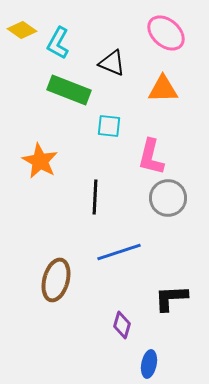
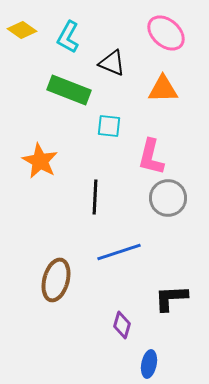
cyan L-shape: moved 10 px right, 6 px up
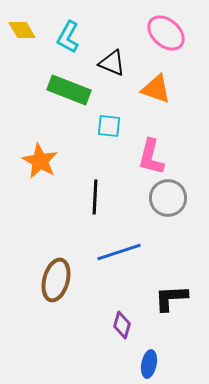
yellow diamond: rotated 24 degrees clockwise
orange triangle: moved 7 px left; rotated 20 degrees clockwise
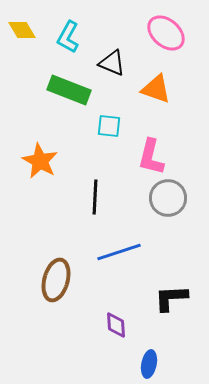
purple diamond: moved 6 px left; rotated 20 degrees counterclockwise
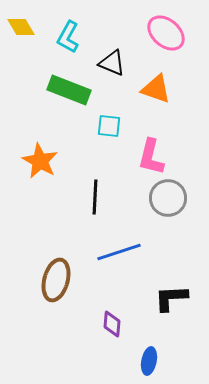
yellow diamond: moved 1 px left, 3 px up
purple diamond: moved 4 px left, 1 px up; rotated 8 degrees clockwise
blue ellipse: moved 3 px up
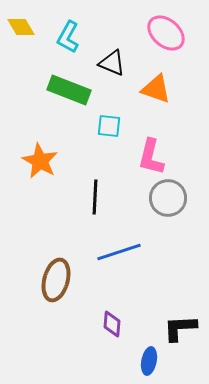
black L-shape: moved 9 px right, 30 px down
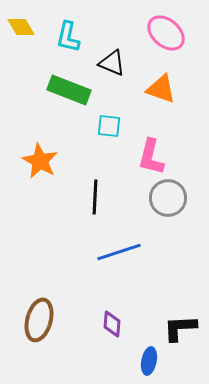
cyan L-shape: rotated 16 degrees counterclockwise
orange triangle: moved 5 px right
brown ellipse: moved 17 px left, 40 px down
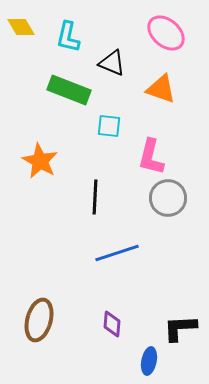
blue line: moved 2 px left, 1 px down
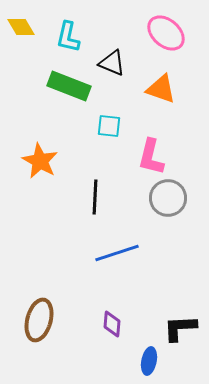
green rectangle: moved 4 px up
